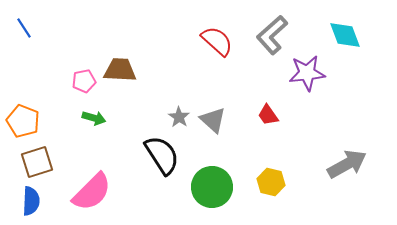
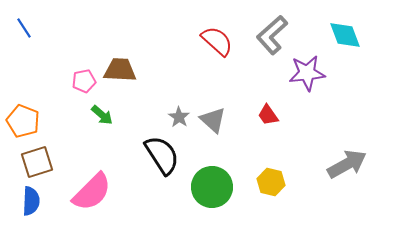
green arrow: moved 8 px right, 3 px up; rotated 25 degrees clockwise
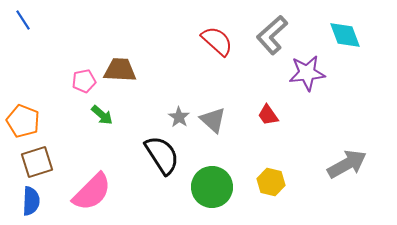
blue line: moved 1 px left, 8 px up
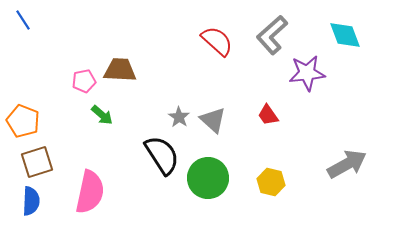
green circle: moved 4 px left, 9 px up
pink semicircle: moved 2 px left; rotated 33 degrees counterclockwise
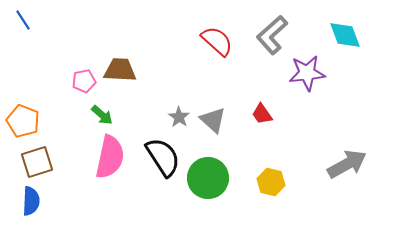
red trapezoid: moved 6 px left, 1 px up
black semicircle: moved 1 px right, 2 px down
pink semicircle: moved 20 px right, 35 px up
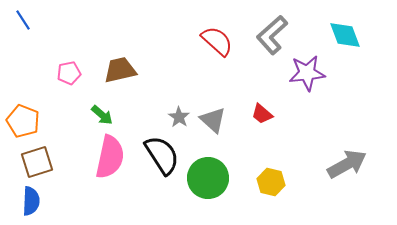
brown trapezoid: rotated 16 degrees counterclockwise
pink pentagon: moved 15 px left, 8 px up
red trapezoid: rotated 15 degrees counterclockwise
black semicircle: moved 1 px left, 2 px up
